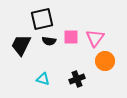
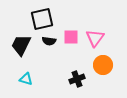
orange circle: moved 2 px left, 4 px down
cyan triangle: moved 17 px left
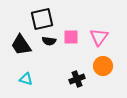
pink triangle: moved 4 px right, 1 px up
black trapezoid: rotated 60 degrees counterclockwise
orange circle: moved 1 px down
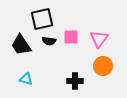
pink triangle: moved 2 px down
black cross: moved 2 px left, 2 px down; rotated 21 degrees clockwise
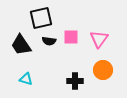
black square: moved 1 px left, 1 px up
orange circle: moved 4 px down
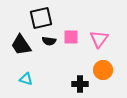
black cross: moved 5 px right, 3 px down
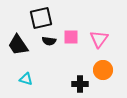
black trapezoid: moved 3 px left
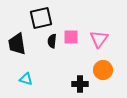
black semicircle: moved 3 px right; rotated 88 degrees clockwise
black trapezoid: moved 1 px left, 1 px up; rotated 25 degrees clockwise
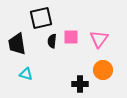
cyan triangle: moved 5 px up
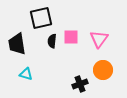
black cross: rotated 21 degrees counterclockwise
